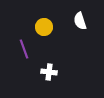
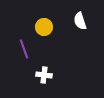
white cross: moved 5 px left, 3 px down
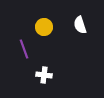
white semicircle: moved 4 px down
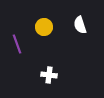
purple line: moved 7 px left, 5 px up
white cross: moved 5 px right
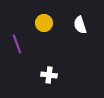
yellow circle: moved 4 px up
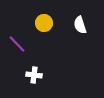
purple line: rotated 24 degrees counterclockwise
white cross: moved 15 px left
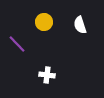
yellow circle: moved 1 px up
white cross: moved 13 px right
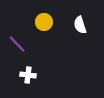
white cross: moved 19 px left
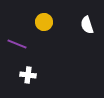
white semicircle: moved 7 px right
purple line: rotated 24 degrees counterclockwise
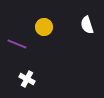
yellow circle: moved 5 px down
white cross: moved 1 px left, 4 px down; rotated 21 degrees clockwise
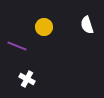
purple line: moved 2 px down
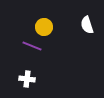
purple line: moved 15 px right
white cross: rotated 21 degrees counterclockwise
